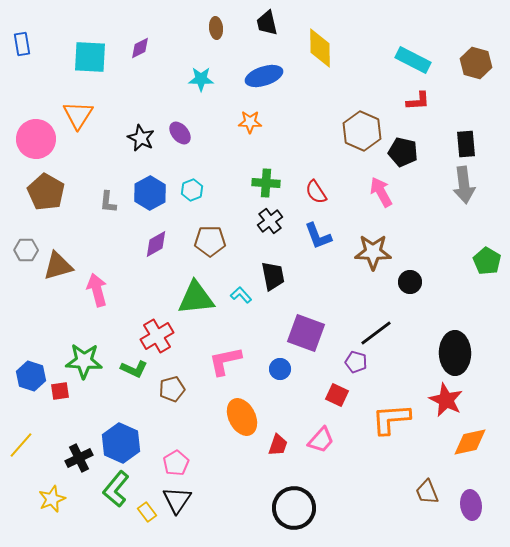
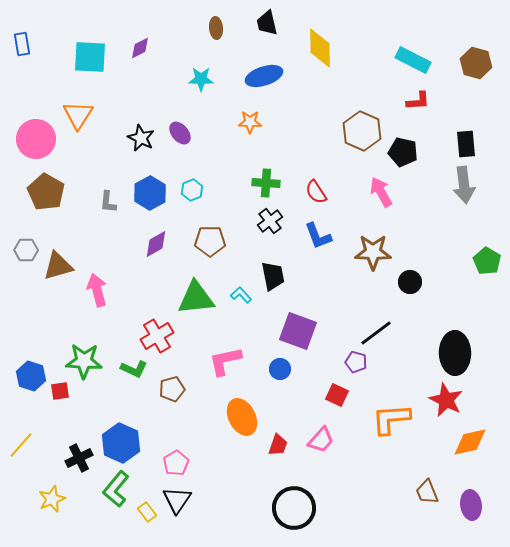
purple square at (306, 333): moved 8 px left, 2 px up
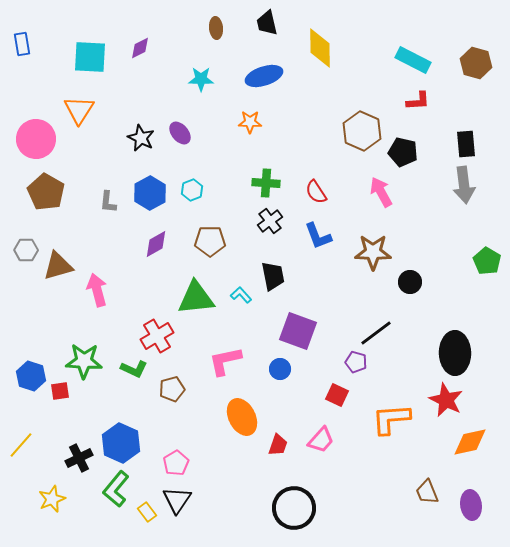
orange triangle at (78, 115): moved 1 px right, 5 px up
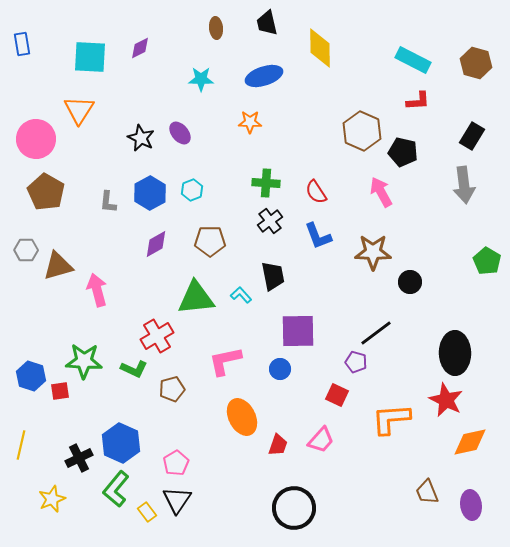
black rectangle at (466, 144): moved 6 px right, 8 px up; rotated 36 degrees clockwise
purple square at (298, 331): rotated 21 degrees counterclockwise
yellow line at (21, 445): rotated 28 degrees counterclockwise
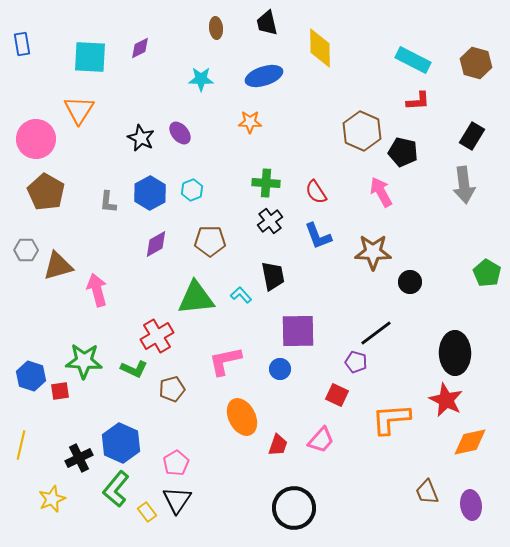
green pentagon at (487, 261): moved 12 px down
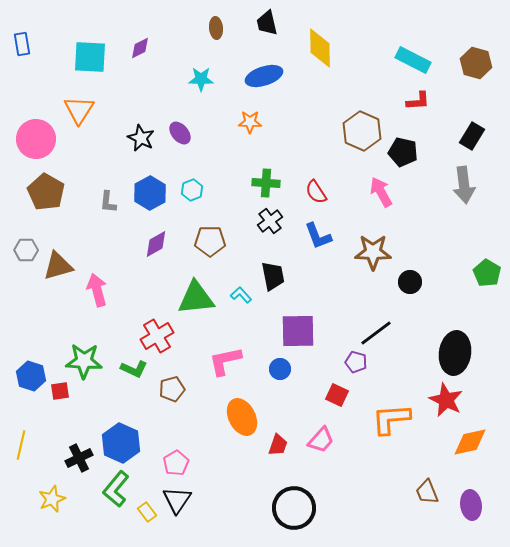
black ellipse at (455, 353): rotated 9 degrees clockwise
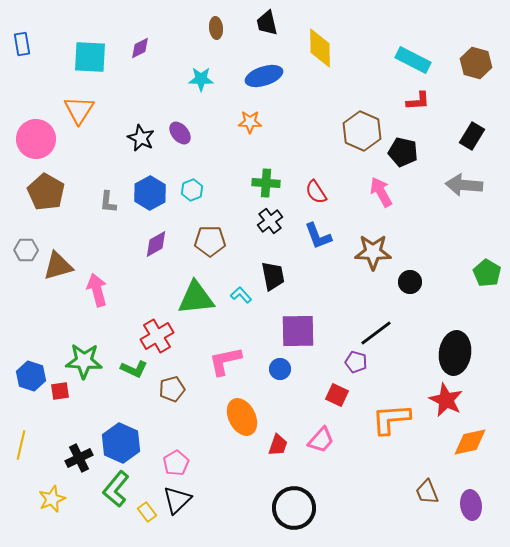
gray arrow at (464, 185): rotated 102 degrees clockwise
black triangle at (177, 500): rotated 12 degrees clockwise
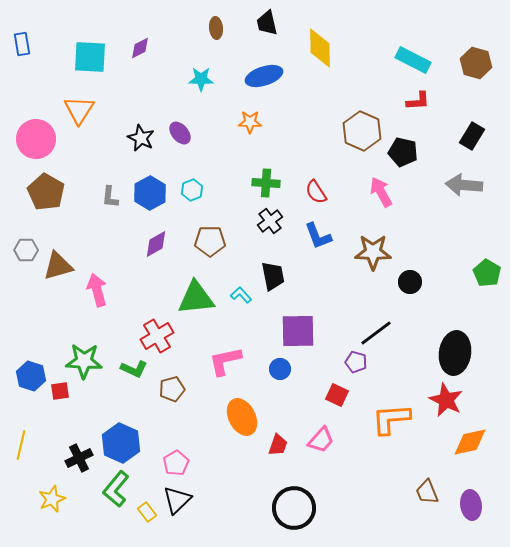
gray L-shape at (108, 202): moved 2 px right, 5 px up
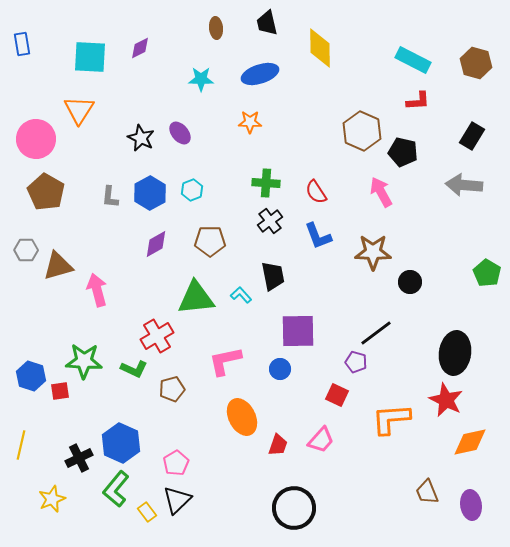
blue ellipse at (264, 76): moved 4 px left, 2 px up
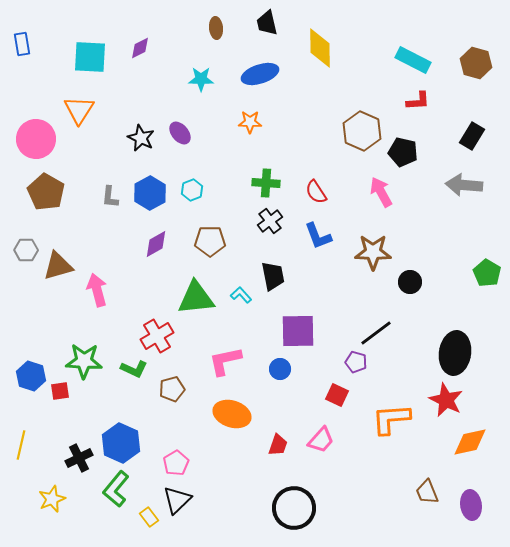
orange ellipse at (242, 417): moved 10 px left, 3 px up; rotated 45 degrees counterclockwise
yellow rectangle at (147, 512): moved 2 px right, 5 px down
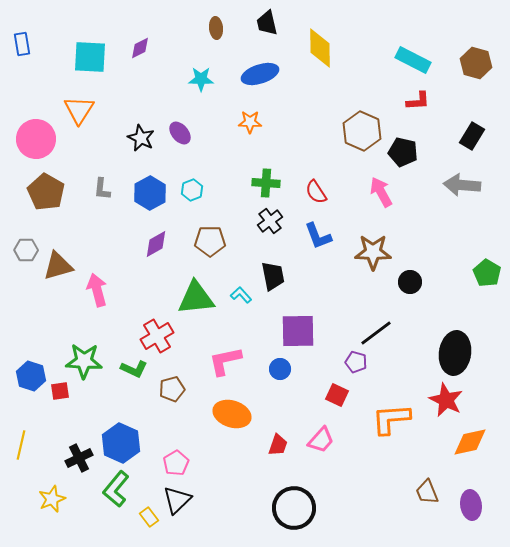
gray arrow at (464, 185): moved 2 px left
gray L-shape at (110, 197): moved 8 px left, 8 px up
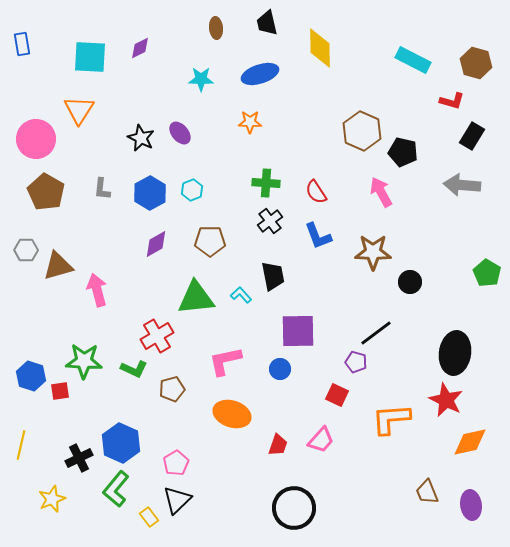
red L-shape at (418, 101): moved 34 px right; rotated 20 degrees clockwise
